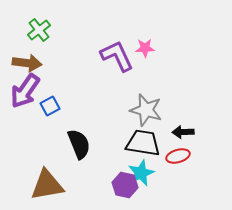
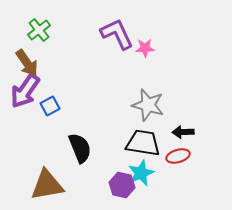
purple L-shape: moved 22 px up
brown arrow: rotated 48 degrees clockwise
gray star: moved 2 px right, 5 px up
black semicircle: moved 1 px right, 4 px down
purple hexagon: moved 3 px left
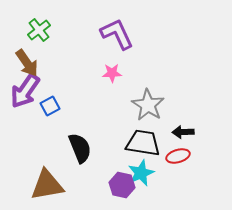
pink star: moved 33 px left, 25 px down
gray star: rotated 16 degrees clockwise
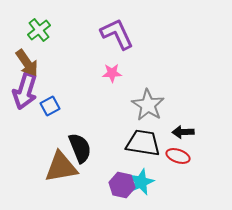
purple arrow: rotated 18 degrees counterclockwise
red ellipse: rotated 35 degrees clockwise
cyan star: moved 9 px down
brown triangle: moved 14 px right, 18 px up
